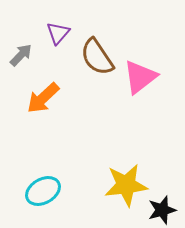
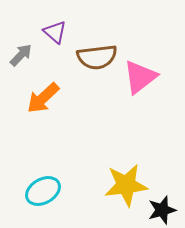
purple triangle: moved 3 px left, 1 px up; rotated 30 degrees counterclockwise
brown semicircle: rotated 63 degrees counterclockwise
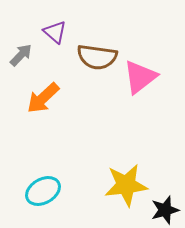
brown semicircle: rotated 15 degrees clockwise
black star: moved 3 px right
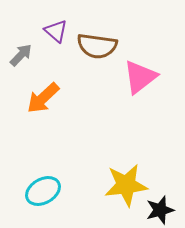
purple triangle: moved 1 px right, 1 px up
brown semicircle: moved 11 px up
black star: moved 5 px left
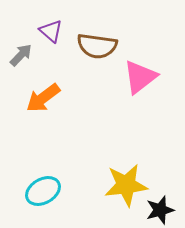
purple triangle: moved 5 px left
orange arrow: rotated 6 degrees clockwise
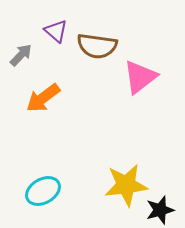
purple triangle: moved 5 px right
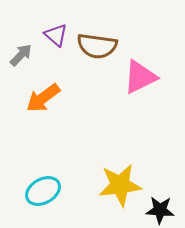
purple triangle: moved 4 px down
pink triangle: rotated 12 degrees clockwise
yellow star: moved 6 px left
black star: rotated 20 degrees clockwise
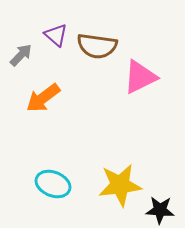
cyan ellipse: moved 10 px right, 7 px up; rotated 52 degrees clockwise
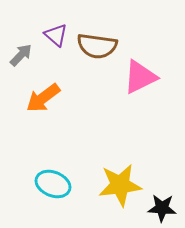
black star: moved 2 px right, 2 px up
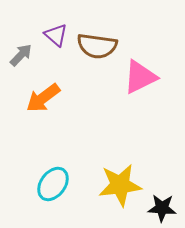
cyan ellipse: rotated 76 degrees counterclockwise
